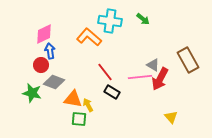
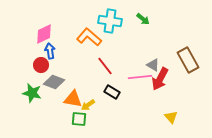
red line: moved 6 px up
yellow arrow: rotated 96 degrees counterclockwise
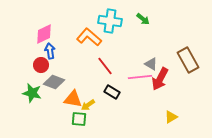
gray triangle: moved 2 px left, 1 px up
yellow triangle: rotated 40 degrees clockwise
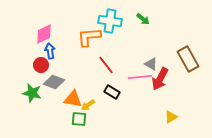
orange L-shape: rotated 45 degrees counterclockwise
brown rectangle: moved 1 px up
red line: moved 1 px right, 1 px up
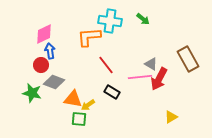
red arrow: moved 1 px left
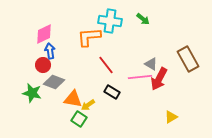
red circle: moved 2 px right
green square: rotated 28 degrees clockwise
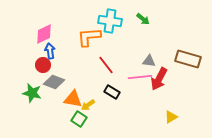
brown rectangle: rotated 45 degrees counterclockwise
gray triangle: moved 2 px left, 3 px up; rotated 24 degrees counterclockwise
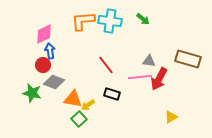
orange L-shape: moved 6 px left, 16 px up
black rectangle: moved 2 px down; rotated 14 degrees counterclockwise
green square: rotated 14 degrees clockwise
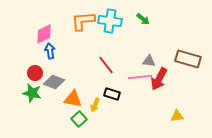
red circle: moved 8 px left, 8 px down
yellow arrow: moved 7 px right; rotated 32 degrees counterclockwise
yellow triangle: moved 6 px right, 1 px up; rotated 24 degrees clockwise
